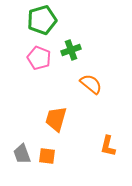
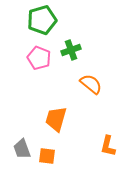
gray trapezoid: moved 5 px up
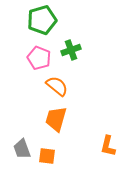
orange semicircle: moved 34 px left, 2 px down
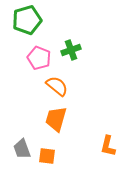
green pentagon: moved 15 px left
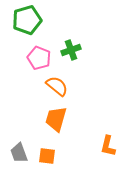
gray trapezoid: moved 3 px left, 4 px down
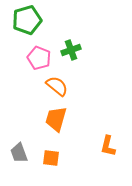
orange square: moved 4 px right, 2 px down
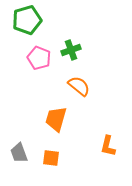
orange semicircle: moved 22 px right
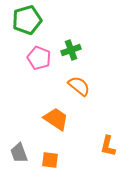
orange trapezoid: rotated 108 degrees clockwise
orange square: moved 1 px left, 2 px down
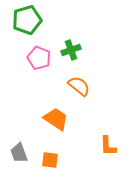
orange L-shape: rotated 15 degrees counterclockwise
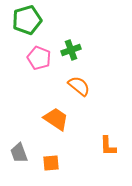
orange square: moved 1 px right, 3 px down; rotated 12 degrees counterclockwise
